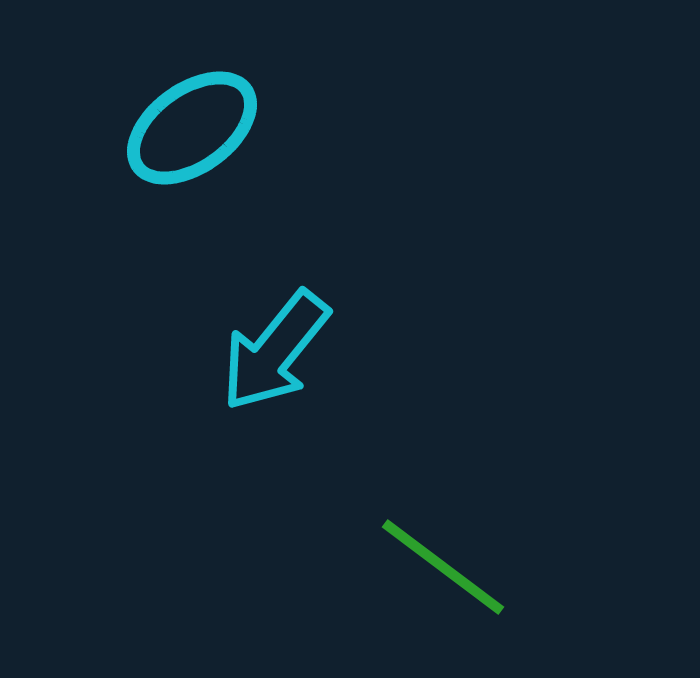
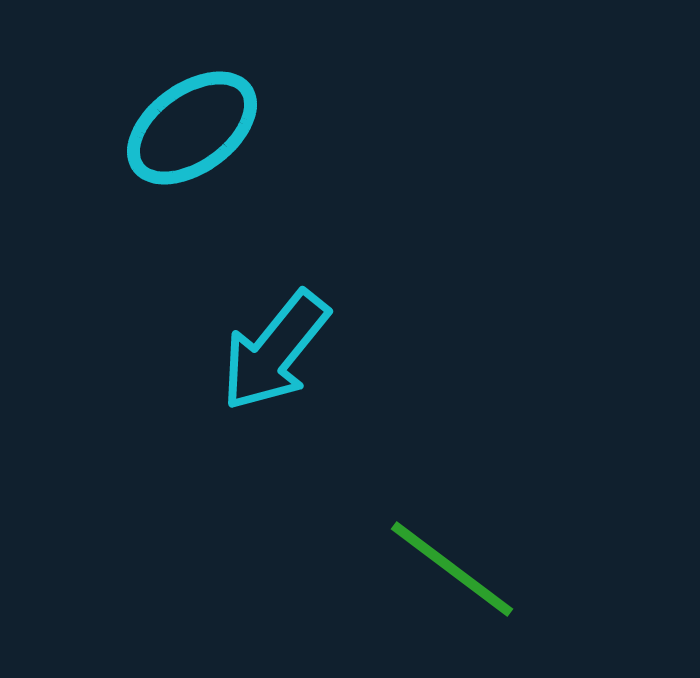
green line: moved 9 px right, 2 px down
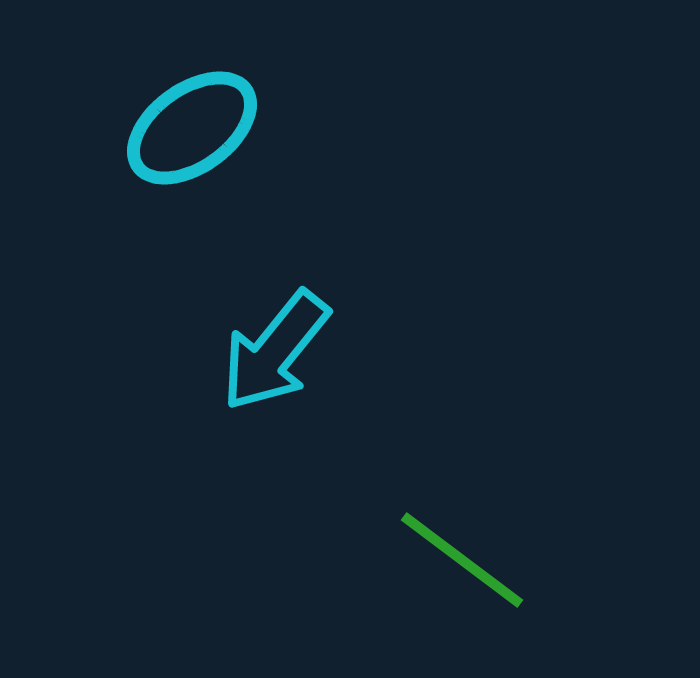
green line: moved 10 px right, 9 px up
